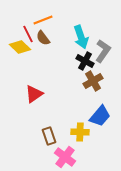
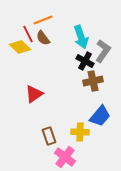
brown cross: rotated 18 degrees clockwise
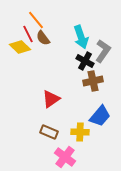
orange line: moved 7 px left; rotated 72 degrees clockwise
red triangle: moved 17 px right, 5 px down
brown rectangle: moved 4 px up; rotated 48 degrees counterclockwise
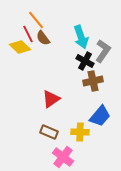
pink cross: moved 2 px left
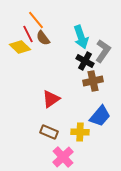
pink cross: rotated 10 degrees clockwise
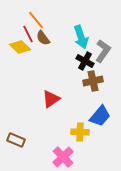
brown rectangle: moved 33 px left, 8 px down
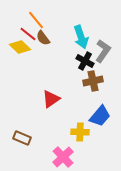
red line: rotated 24 degrees counterclockwise
brown rectangle: moved 6 px right, 2 px up
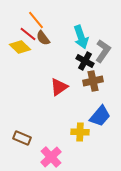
red triangle: moved 8 px right, 12 px up
pink cross: moved 12 px left
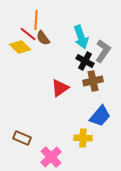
orange line: rotated 42 degrees clockwise
red triangle: moved 1 px right, 1 px down
yellow cross: moved 3 px right, 6 px down
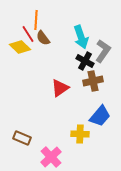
red line: rotated 18 degrees clockwise
yellow cross: moved 3 px left, 4 px up
